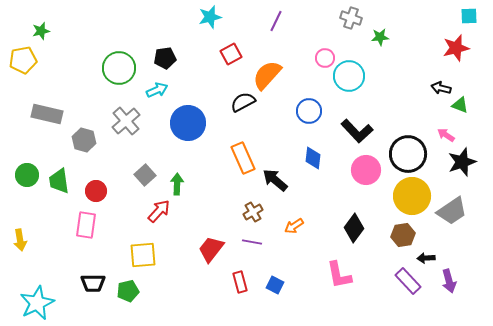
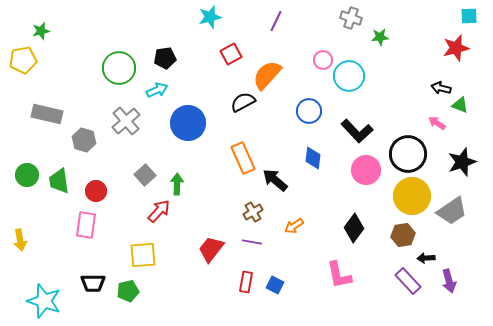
pink circle at (325, 58): moved 2 px left, 2 px down
pink arrow at (446, 135): moved 9 px left, 12 px up
red rectangle at (240, 282): moved 6 px right; rotated 25 degrees clockwise
cyan star at (37, 303): moved 7 px right, 2 px up; rotated 28 degrees counterclockwise
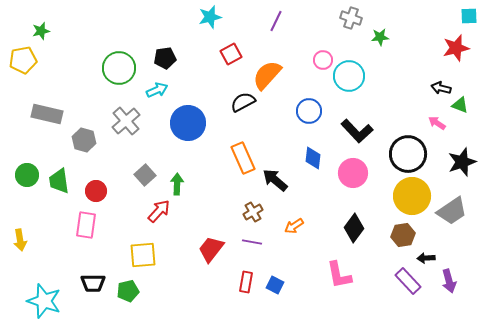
pink circle at (366, 170): moved 13 px left, 3 px down
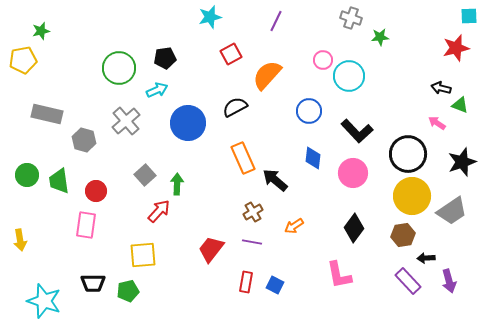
black semicircle at (243, 102): moved 8 px left, 5 px down
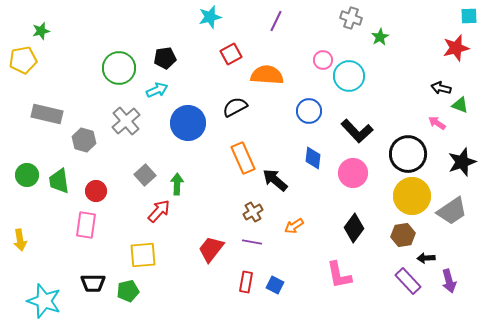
green star at (380, 37): rotated 24 degrees counterclockwise
orange semicircle at (267, 75): rotated 52 degrees clockwise
